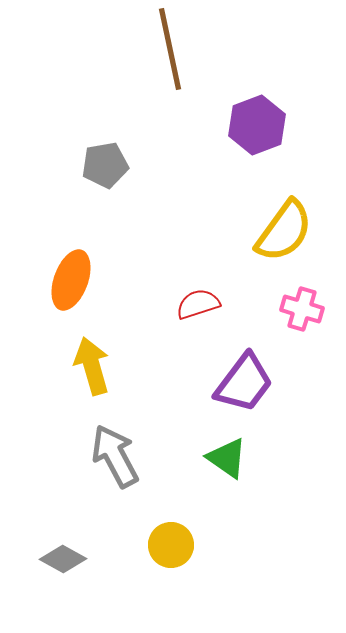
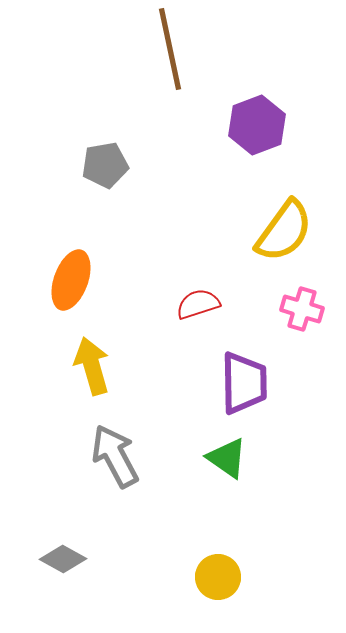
purple trapezoid: rotated 38 degrees counterclockwise
yellow circle: moved 47 px right, 32 px down
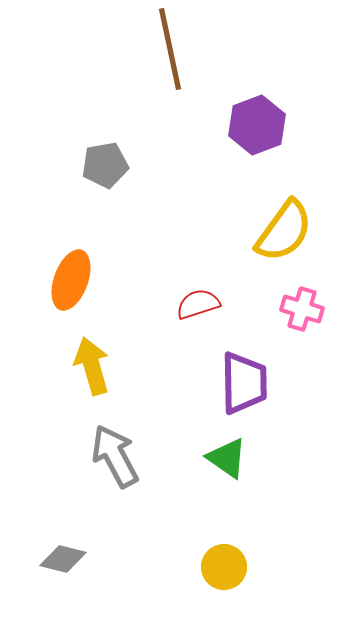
gray diamond: rotated 15 degrees counterclockwise
yellow circle: moved 6 px right, 10 px up
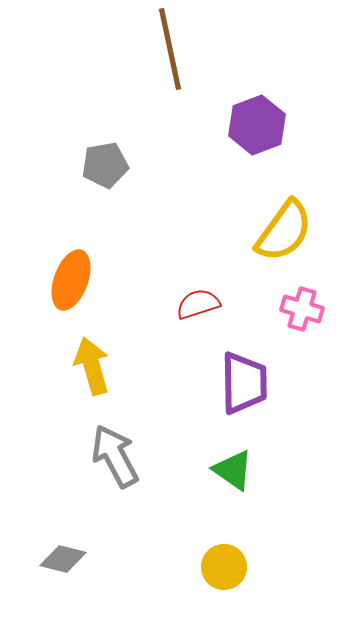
green triangle: moved 6 px right, 12 px down
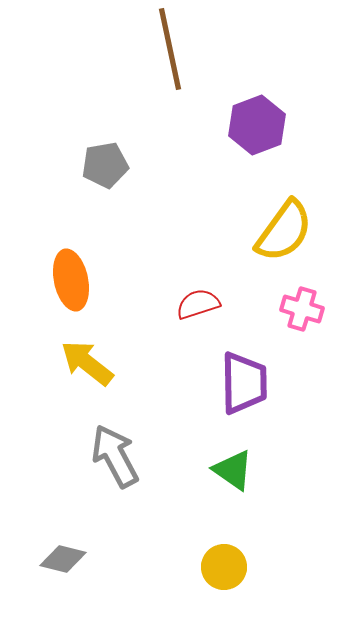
orange ellipse: rotated 32 degrees counterclockwise
yellow arrow: moved 5 px left, 3 px up; rotated 36 degrees counterclockwise
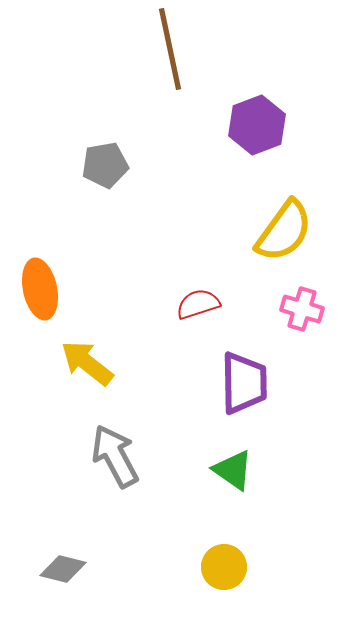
orange ellipse: moved 31 px left, 9 px down
gray diamond: moved 10 px down
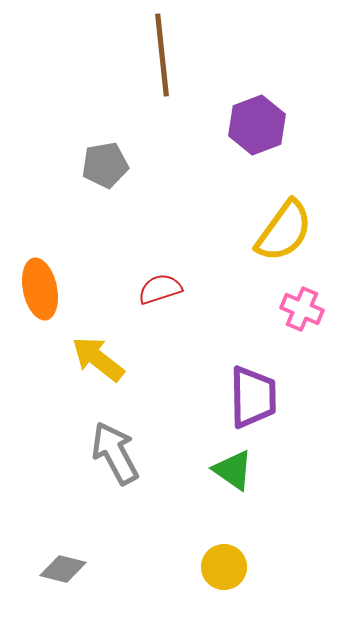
brown line: moved 8 px left, 6 px down; rotated 6 degrees clockwise
red semicircle: moved 38 px left, 15 px up
pink cross: rotated 6 degrees clockwise
yellow arrow: moved 11 px right, 4 px up
purple trapezoid: moved 9 px right, 14 px down
gray arrow: moved 3 px up
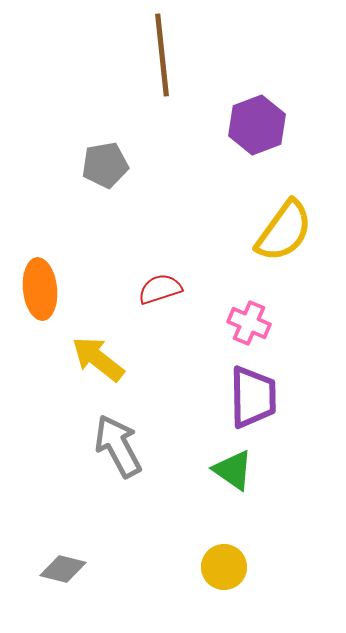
orange ellipse: rotated 6 degrees clockwise
pink cross: moved 53 px left, 14 px down
gray arrow: moved 3 px right, 7 px up
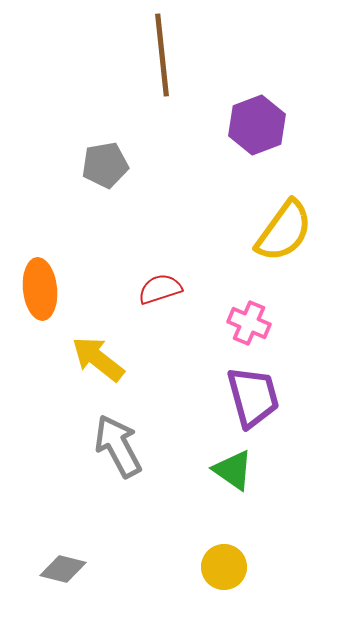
purple trapezoid: rotated 14 degrees counterclockwise
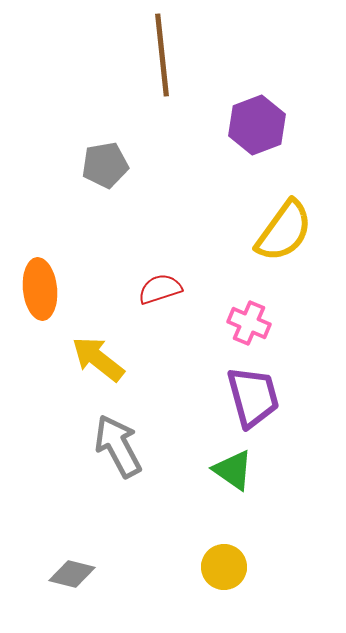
gray diamond: moved 9 px right, 5 px down
